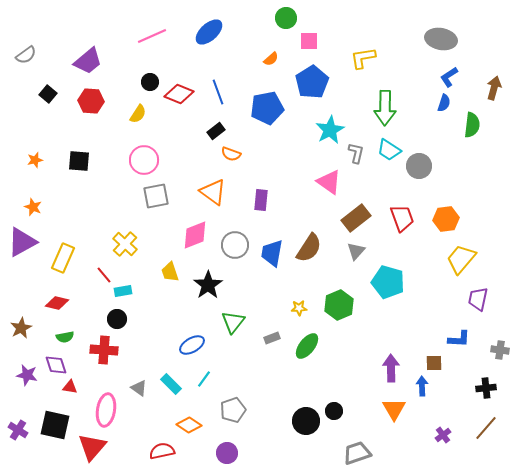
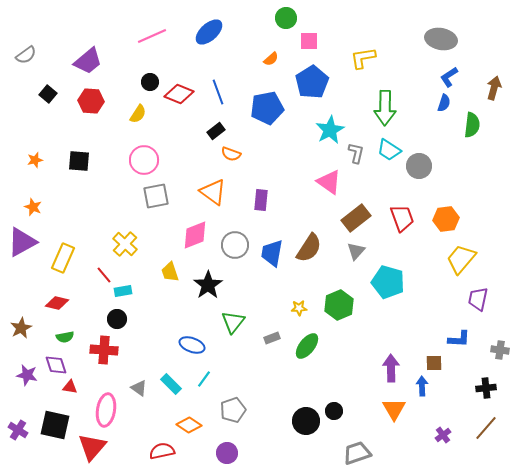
blue ellipse at (192, 345): rotated 50 degrees clockwise
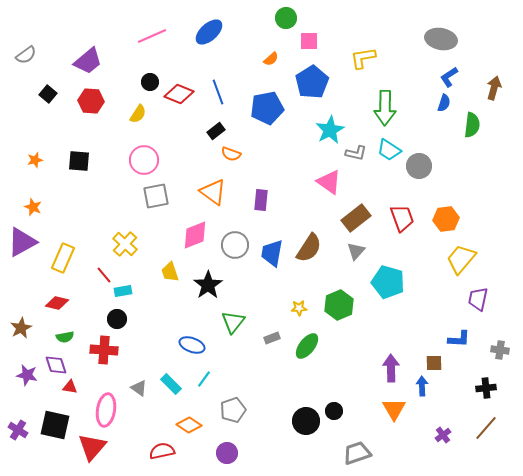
gray L-shape at (356, 153): rotated 90 degrees clockwise
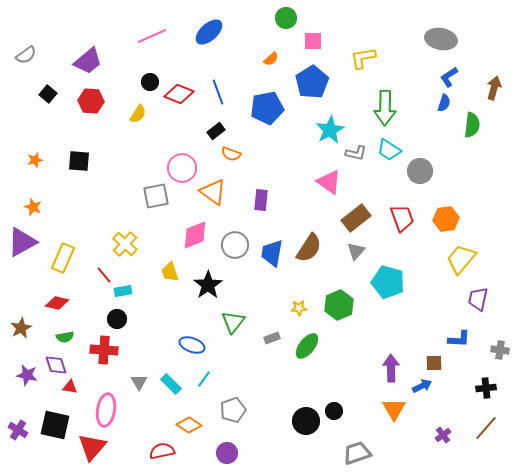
pink square at (309, 41): moved 4 px right
pink circle at (144, 160): moved 38 px right, 8 px down
gray circle at (419, 166): moved 1 px right, 5 px down
blue arrow at (422, 386): rotated 66 degrees clockwise
gray triangle at (139, 388): moved 6 px up; rotated 24 degrees clockwise
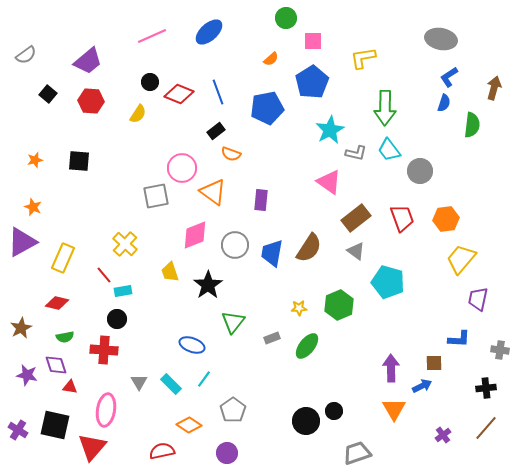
cyan trapezoid at (389, 150): rotated 20 degrees clockwise
gray triangle at (356, 251): rotated 36 degrees counterclockwise
gray pentagon at (233, 410): rotated 15 degrees counterclockwise
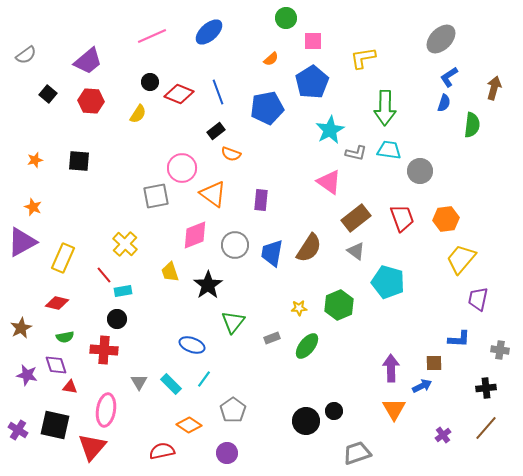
gray ellipse at (441, 39): rotated 56 degrees counterclockwise
cyan trapezoid at (389, 150): rotated 135 degrees clockwise
orange triangle at (213, 192): moved 2 px down
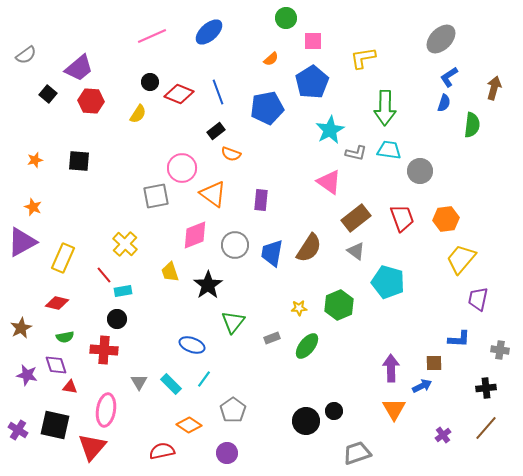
purple trapezoid at (88, 61): moved 9 px left, 7 px down
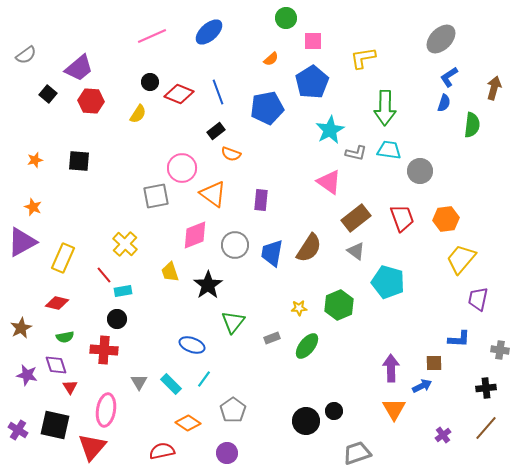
red triangle at (70, 387): rotated 49 degrees clockwise
orange diamond at (189, 425): moved 1 px left, 2 px up
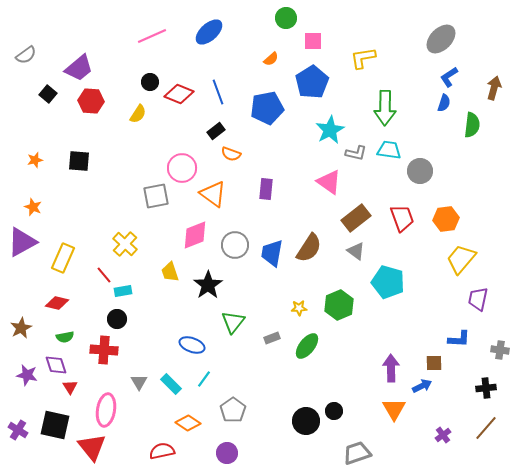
purple rectangle at (261, 200): moved 5 px right, 11 px up
red triangle at (92, 447): rotated 20 degrees counterclockwise
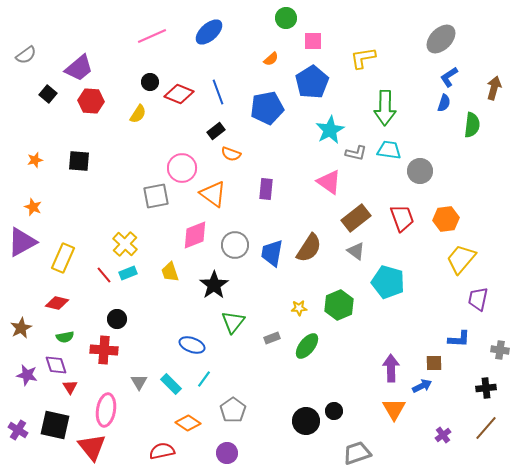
black star at (208, 285): moved 6 px right
cyan rectangle at (123, 291): moved 5 px right, 18 px up; rotated 12 degrees counterclockwise
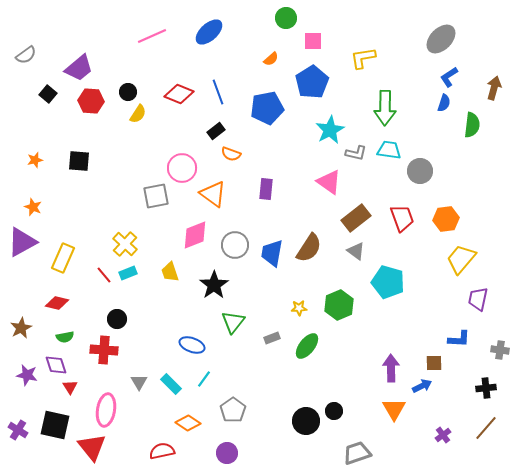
black circle at (150, 82): moved 22 px left, 10 px down
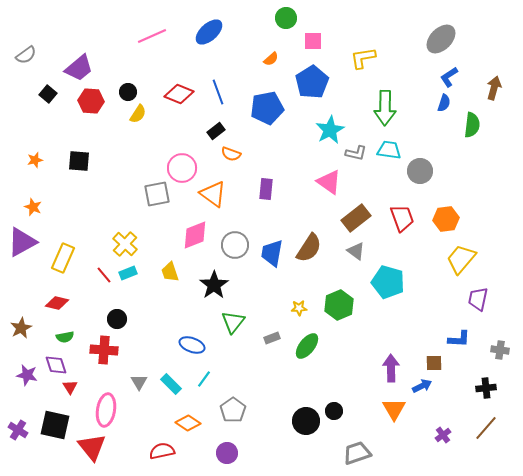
gray square at (156, 196): moved 1 px right, 2 px up
